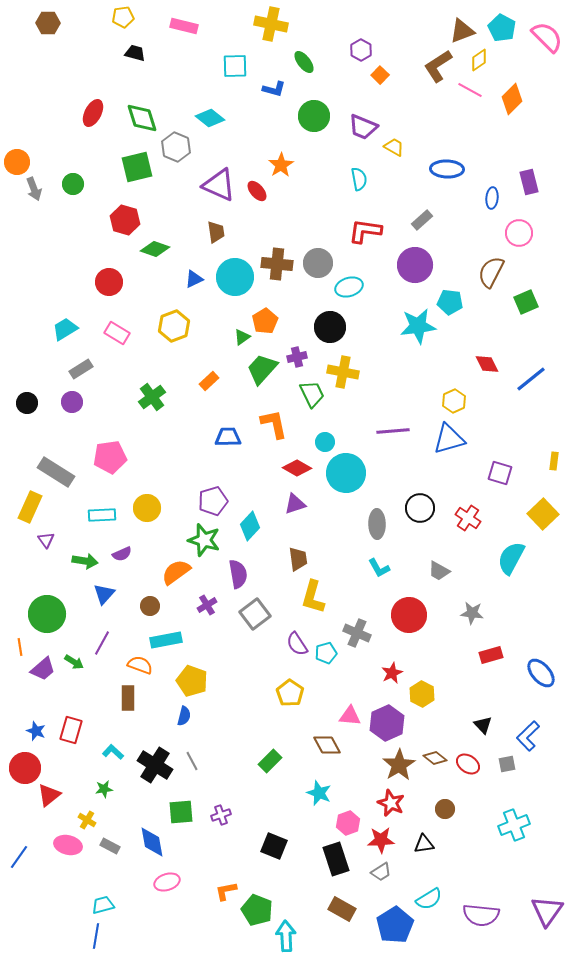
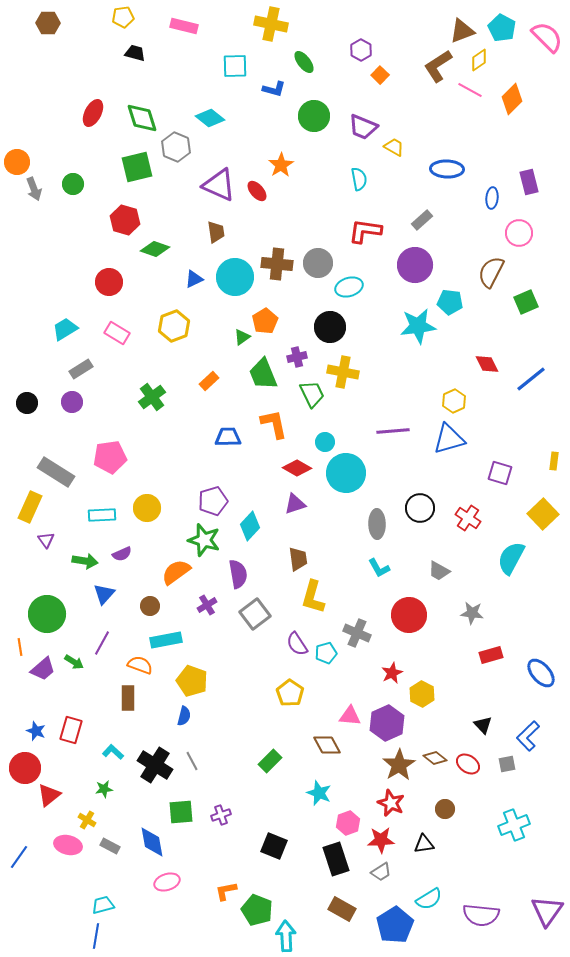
green trapezoid at (262, 369): moved 1 px right, 5 px down; rotated 64 degrees counterclockwise
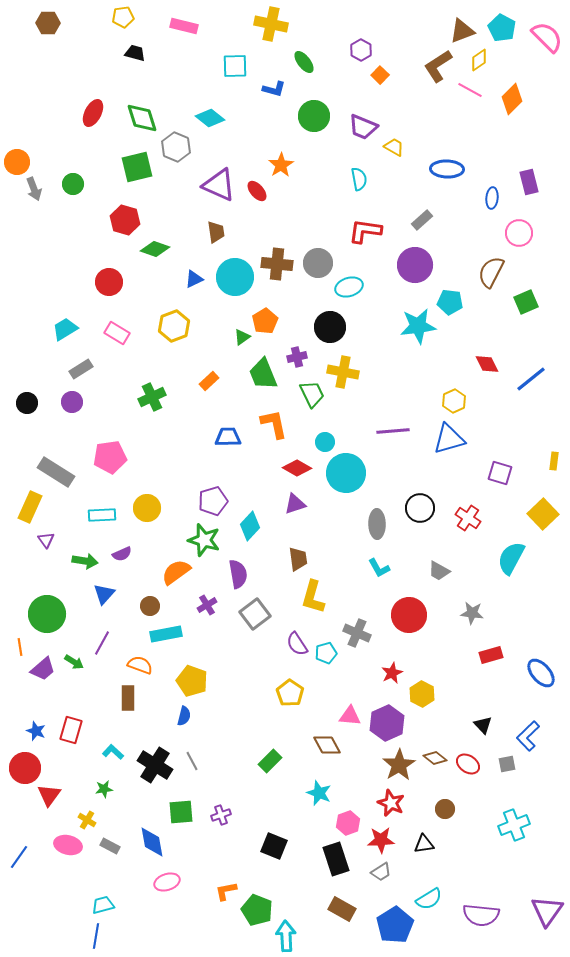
green cross at (152, 397): rotated 12 degrees clockwise
cyan rectangle at (166, 640): moved 6 px up
red triangle at (49, 795): rotated 15 degrees counterclockwise
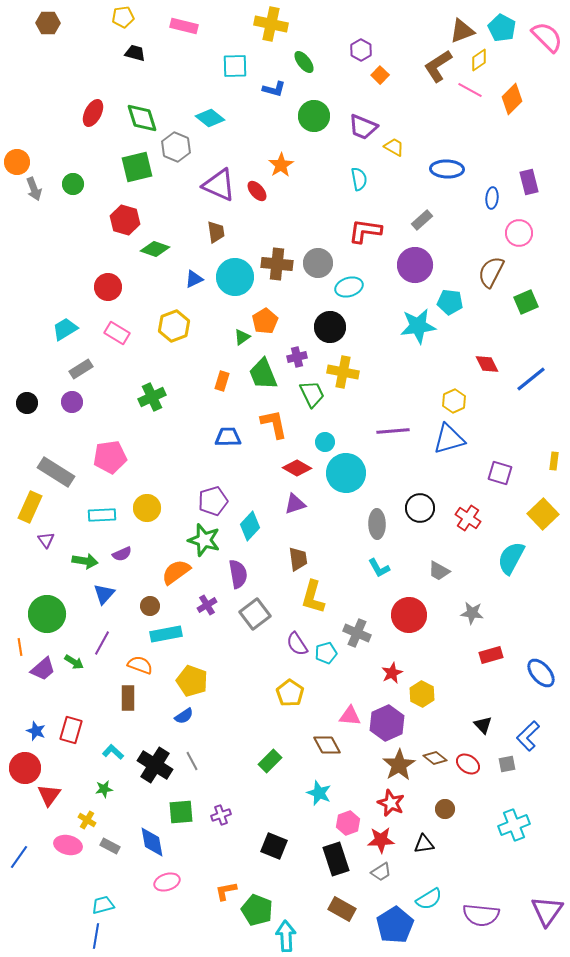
red circle at (109, 282): moved 1 px left, 5 px down
orange rectangle at (209, 381): moved 13 px right; rotated 30 degrees counterclockwise
blue semicircle at (184, 716): rotated 42 degrees clockwise
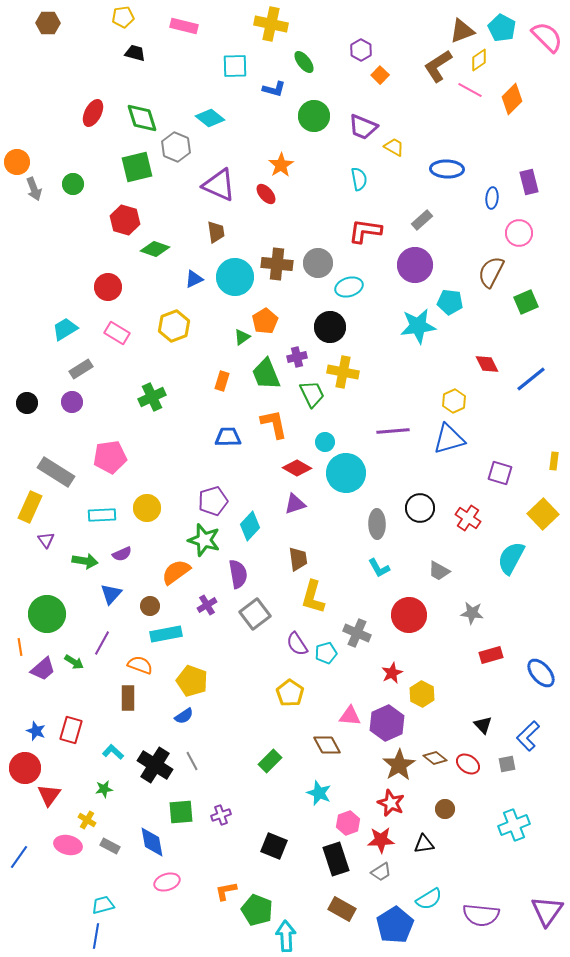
red ellipse at (257, 191): moved 9 px right, 3 px down
green trapezoid at (263, 374): moved 3 px right
blue triangle at (104, 594): moved 7 px right
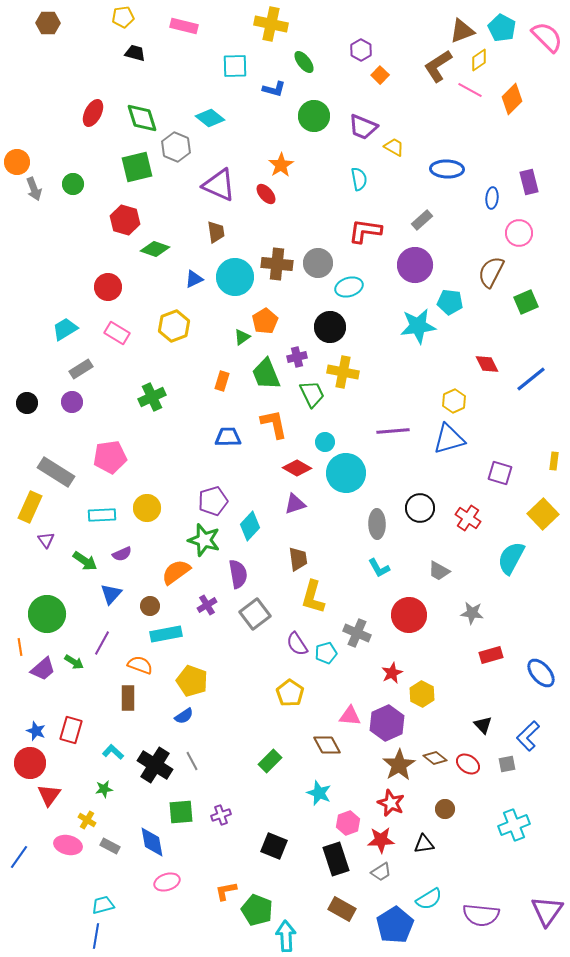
green arrow at (85, 561): rotated 25 degrees clockwise
red circle at (25, 768): moved 5 px right, 5 px up
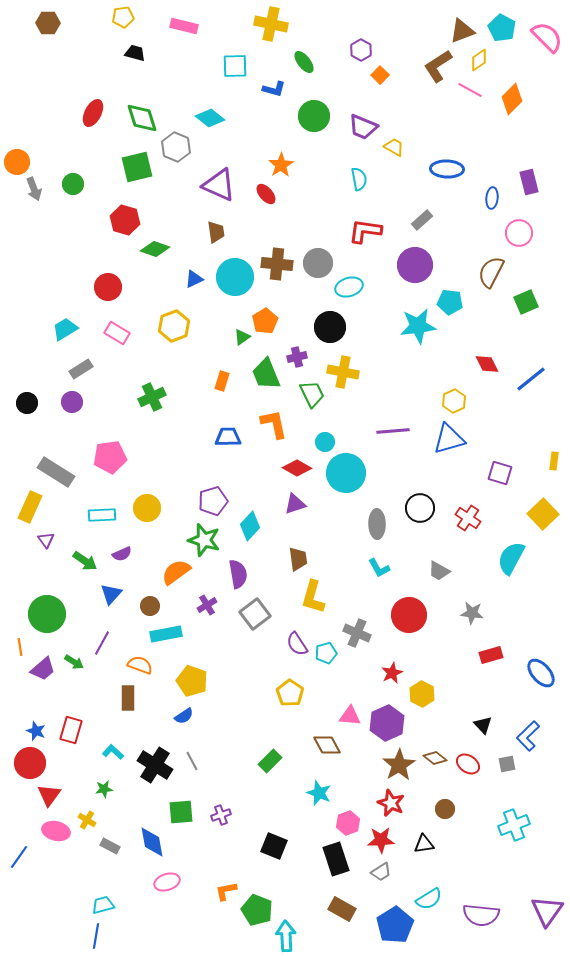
pink ellipse at (68, 845): moved 12 px left, 14 px up
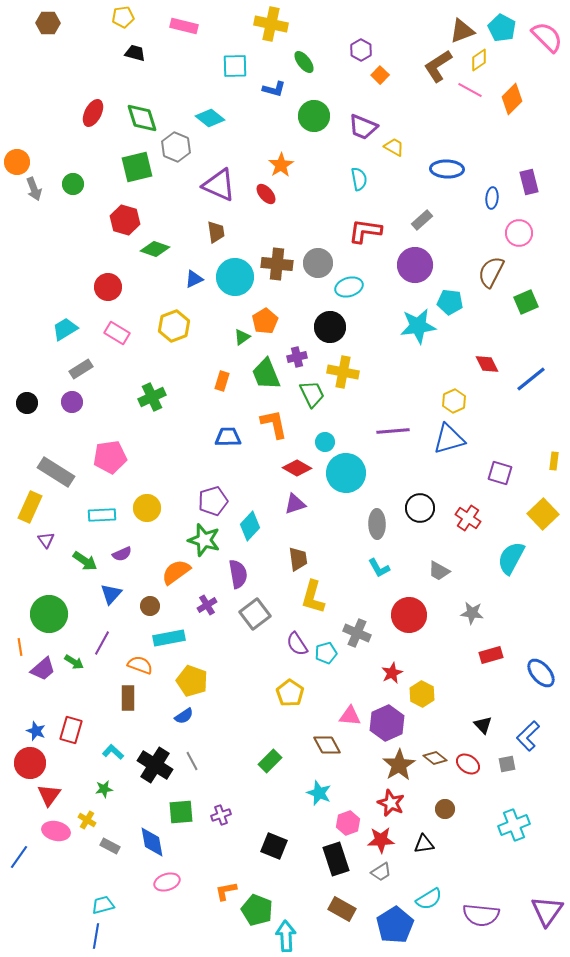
green circle at (47, 614): moved 2 px right
cyan rectangle at (166, 634): moved 3 px right, 4 px down
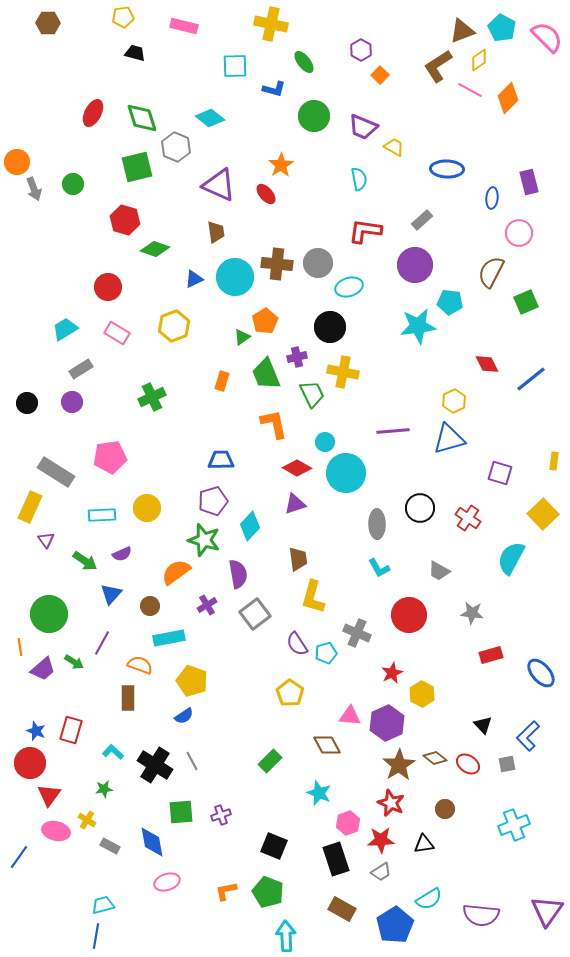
orange diamond at (512, 99): moved 4 px left, 1 px up
blue trapezoid at (228, 437): moved 7 px left, 23 px down
green pentagon at (257, 910): moved 11 px right, 18 px up
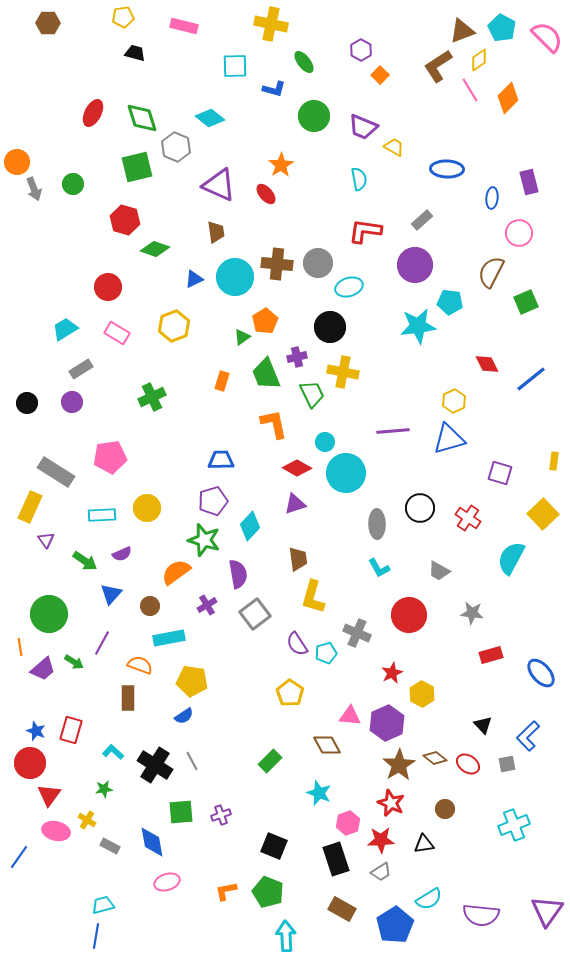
pink line at (470, 90): rotated 30 degrees clockwise
yellow pentagon at (192, 681): rotated 12 degrees counterclockwise
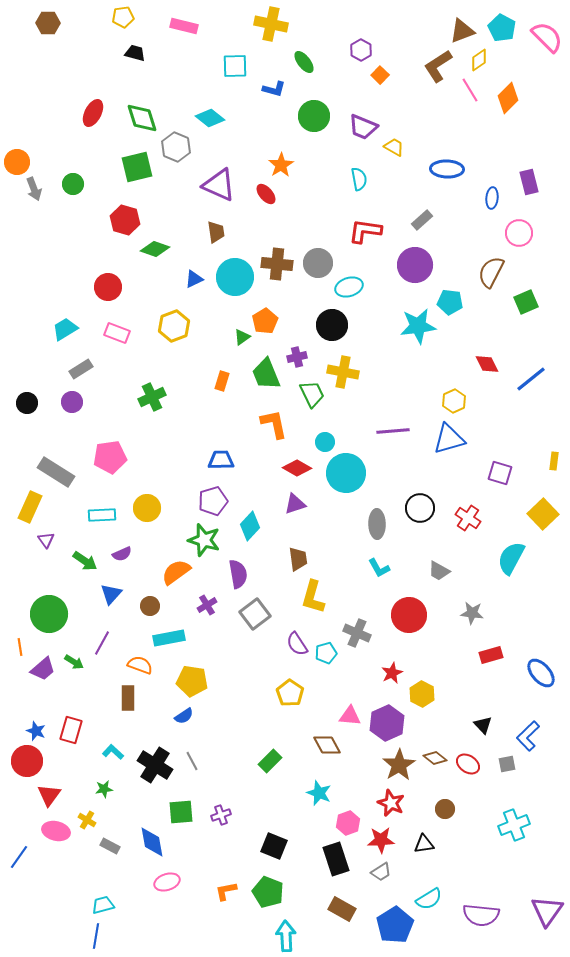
black circle at (330, 327): moved 2 px right, 2 px up
pink rectangle at (117, 333): rotated 10 degrees counterclockwise
red circle at (30, 763): moved 3 px left, 2 px up
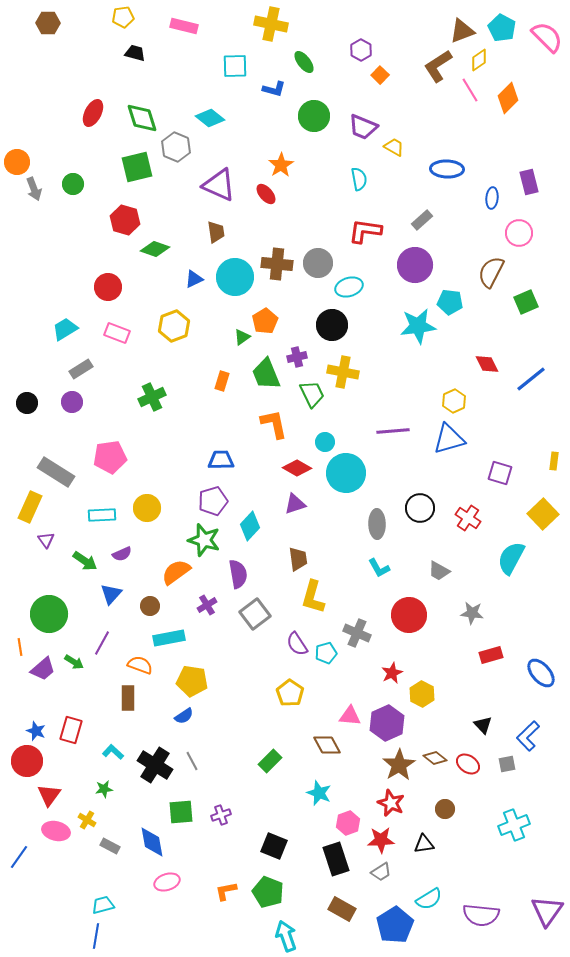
cyan arrow at (286, 936): rotated 16 degrees counterclockwise
